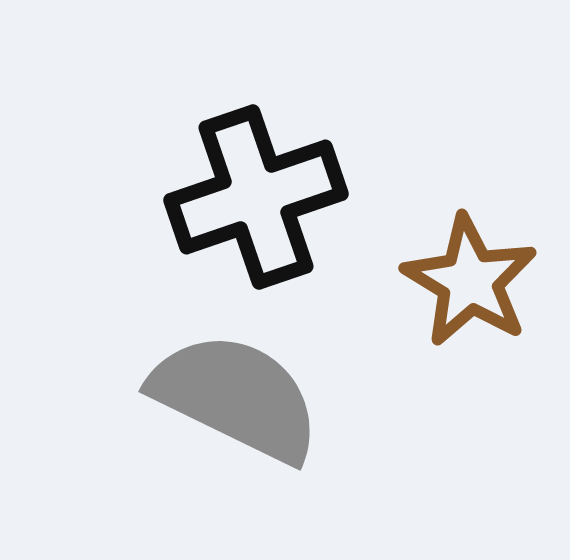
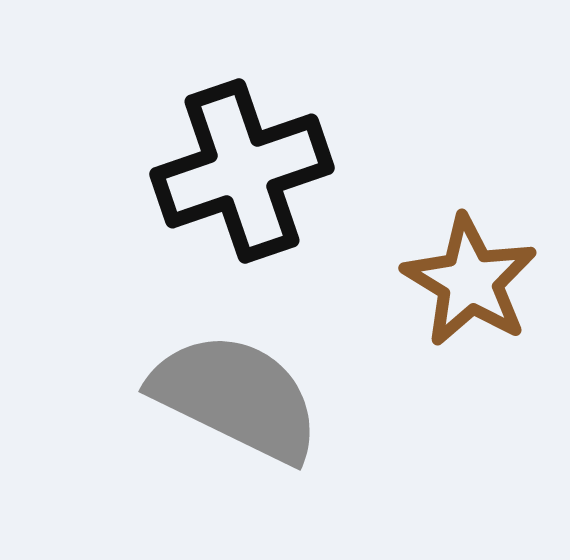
black cross: moved 14 px left, 26 px up
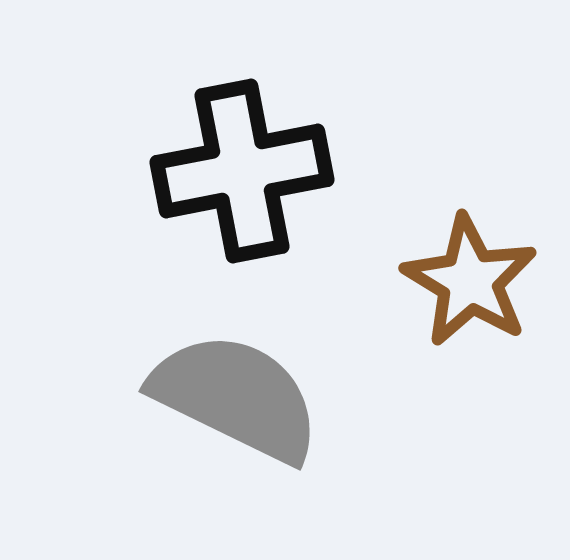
black cross: rotated 8 degrees clockwise
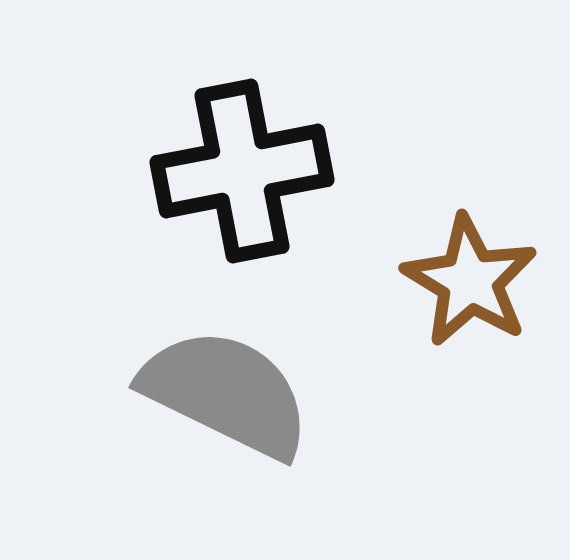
gray semicircle: moved 10 px left, 4 px up
